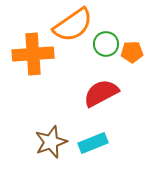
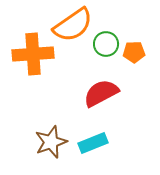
orange pentagon: moved 2 px right
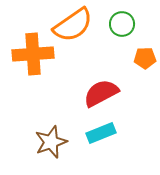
green circle: moved 16 px right, 20 px up
orange pentagon: moved 11 px right, 6 px down
cyan rectangle: moved 8 px right, 10 px up
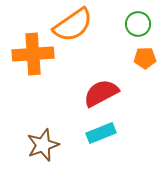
green circle: moved 16 px right
brown star: moved 8 px left, 3 px down
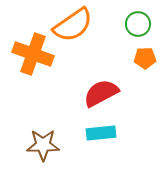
orange cross: rotated 24 degrees clockwise
cyan rectangle: rotated 16 degrees clockwise
brown star: rotated 20 degrees clockwise
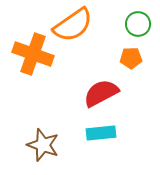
orange pentagon: moved 14 px left
brown star: rotated 20 degrees clockwise
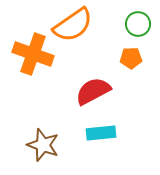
red semicircle: moved 8 px left, 2 px up
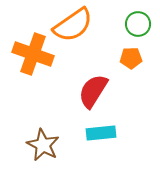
red semicircle: rotated 30 degrees counterclockwise
brown star: rotated 8 degrees clockwise
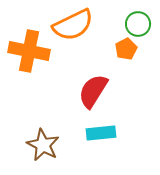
orange semicircle: rotated 9 degrees clockwise
orange cross: moved 4 px left, 3 px up; rotated 9 degrees counterclockwise
orange pentagon: moved 5 px left, 9 px up; rotated 25 degrees counterclockwise
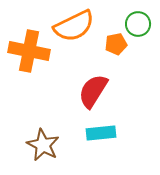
orange semicircle: moved 1 px right, 1 px down
orange pentagon: moved 10 px left, 5 px up; rotated 15 degrees clockwise
